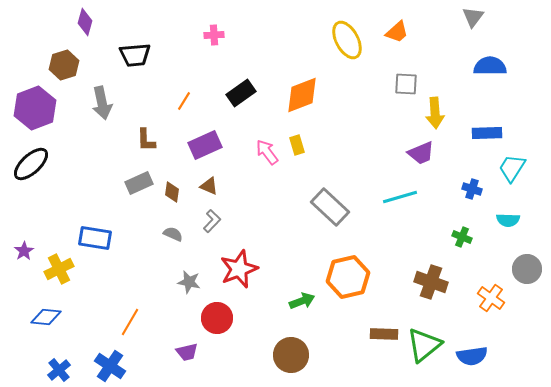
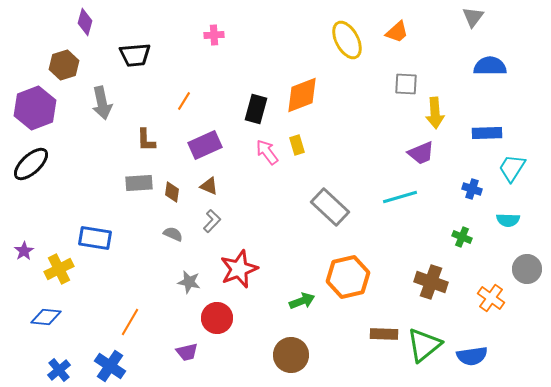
black rectangle at (241, 93): moved 15 px right, 16 px down; rotated 40 degrees counterclockwise
gray rectangle at (139, 183): rotated 20 degrees clockwise
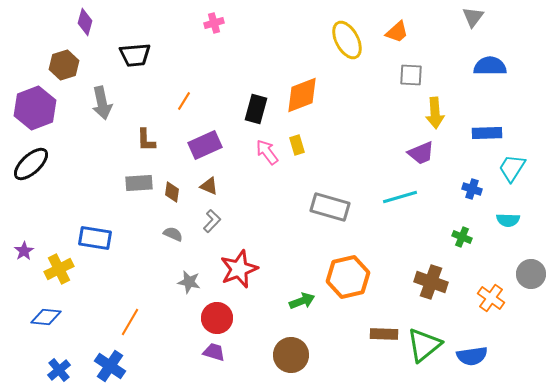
pink cross at (214, 35): moved 12 px up; rotated 12 degrees counterclockwise
gray square at (406, 84): moved 5 px right, 9 px up
gray rectangle at (330, 207): rotated 27 degrees counterclockwise
gray circle at (527, 269): moved 4 px right, 5 px down
purple trapezoid at (187, 352): moved 27 px right; rotated 150 degrees counterclockwise
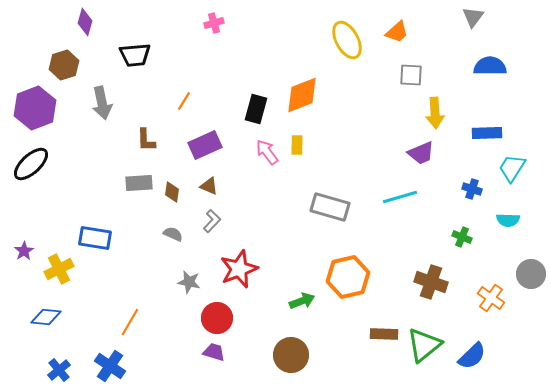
yellow rectangle at (297, 145): rotated 18 degrees clockwise
blue semicircle at (472, 356): rotated 36 degrees counterclockwise
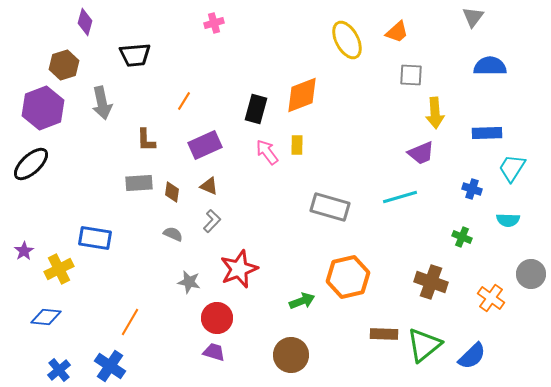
purple hexagon at (35, 108): moved 8 px right
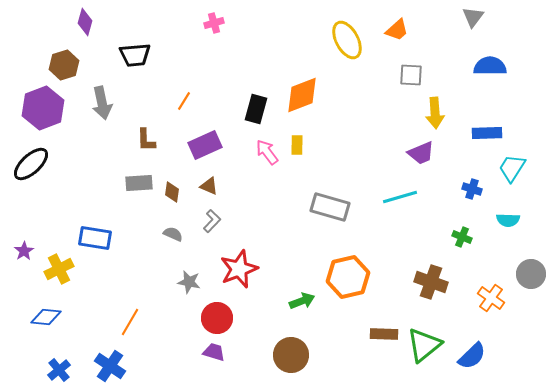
orange trapezoid at (397, 32): moved 2 px up
